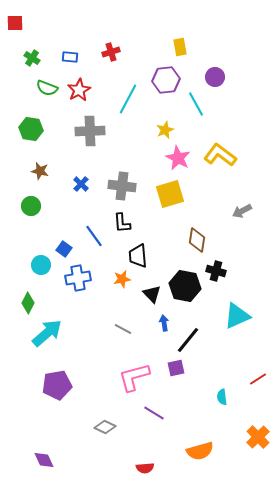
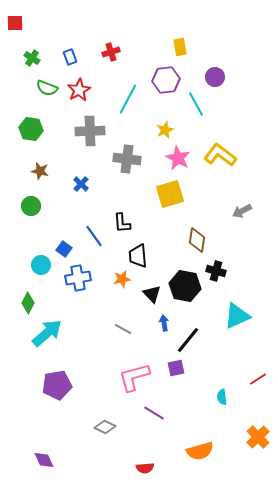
blue rectangle at (70, 57): rotated 63 degrees clockwise
gray cross at (122, 186): moved 5 px right, 27 px up
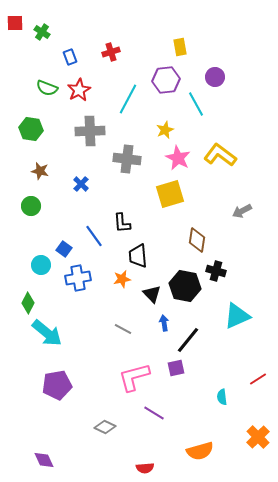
green cross at (32, 58): moved 10 px right, 26 px up
cyan arrow at (47, 333): rotated 80 degrees clockwise
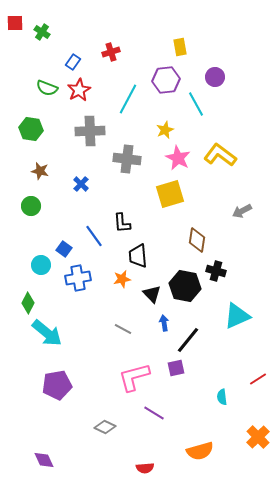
blue rectangle at (70, 57): moved 3 px right, 5 px down; rotated 56 degrees clockwise
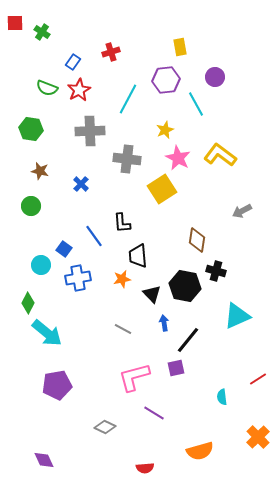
yellow square at (170, 194): moved 8 px left, 5 px up; rotated 16 degrees counterclockwise
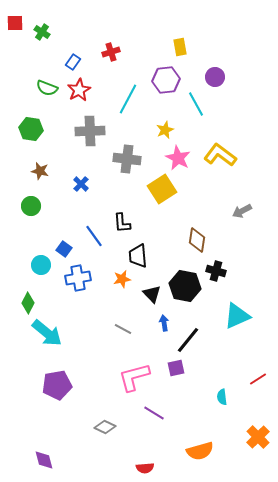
purple diamond at (44, 460): rotated 10 degrees clockwise
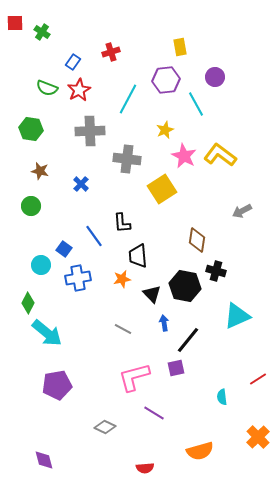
pink star at (178, 158): moved 6 px right, 2 px up
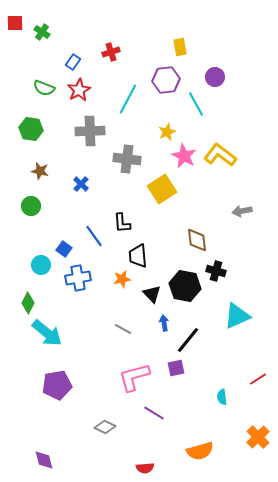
green semicircle at (47, 88): moved 3 px left
yellow star at (165, 130): moved 2 px right, 2 px down
gray arrow at (242, 211): rotated 18 degrees clockwise
brown diamond at (197, 240): rotated 15 degrees counterclockwise
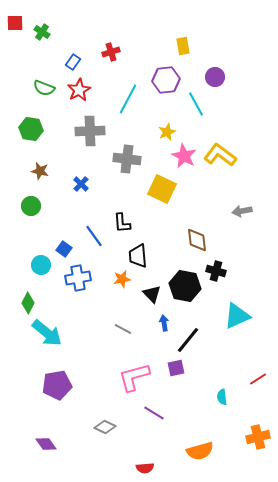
yellow rectangle at (180, 47): moved 3 px right, 1 px up
yellow square at (162, 189): rotated 32 degrees counterclockwise
orange cross at (258, 437): rotated 30 degrees clockwise
purple diamond at (44, 460): moved 2 px right, 16 px up; rotated 20 degrees counterclockwise
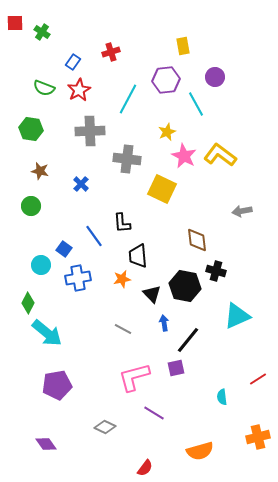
red semicircle at (145, 468): rotated 48 degrees counterclockwise
